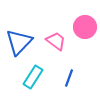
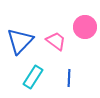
blue triangle: moved 1 px right, 1 px up
blue line: rotated 18 degrees counterclockwise
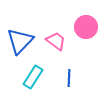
pink circle: moved 1 px right
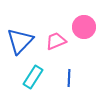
pink circle: moved 2 px left
pink trapezoid: rotated 60 degrees counterclockwise
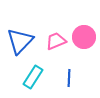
pink circle: moved 10 px down
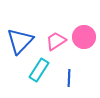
pink trapezoid: rotated 10 degrees counterclockwise
cyan rectangle: moved 6 px right, 7 px up
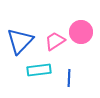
pink circle: moved 3 px left, 5 px up
pink trapezoid: moved 1 px left
cyan rectangle: rotated 50 degrees clockwise
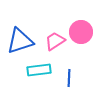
blue triangle: rotated 28 degrees clockwise
